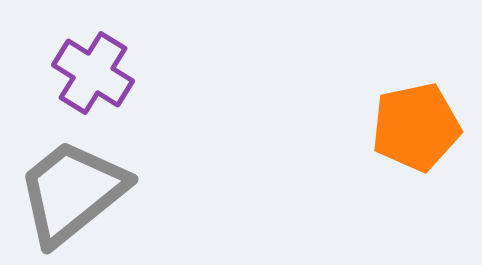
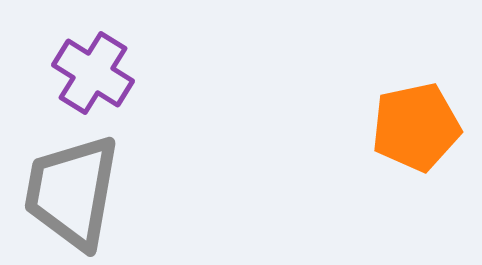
gray trapezoid: rotated 41 degrees counterclockwise
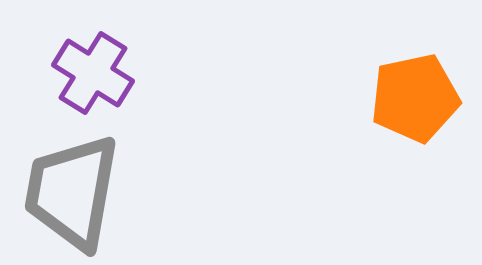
orange pentagon: moved 1 px left, 29 px up
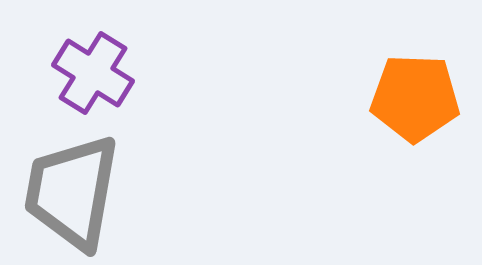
orange pentagon: rotated 14 degrees clockwise
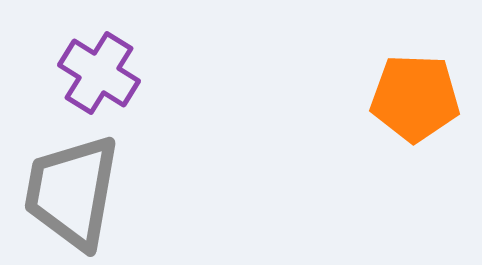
purple cross: moved 6 px right
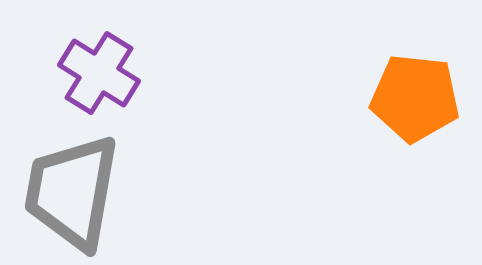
orange pentagon: rotated 4 degrees clockwise
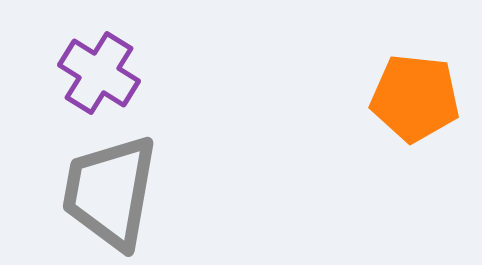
gray trapezoid: moved 38 px right
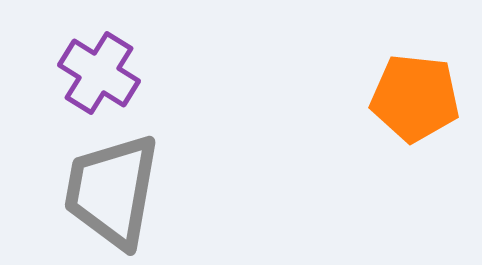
gray trapezoid: moved 2 px right, 1 px up
